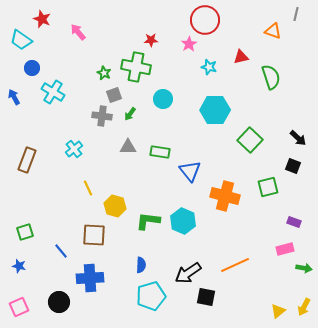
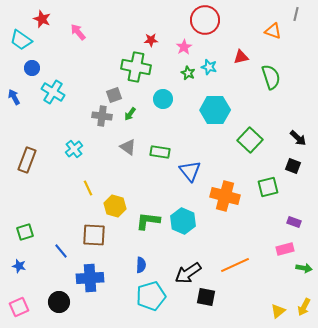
pink star at (189, 44): moved 5 px left, 3 px down
green star at (104, 73): moved 84 px right
gray triangle at (128, 147): rotated 36 degrees clockwise
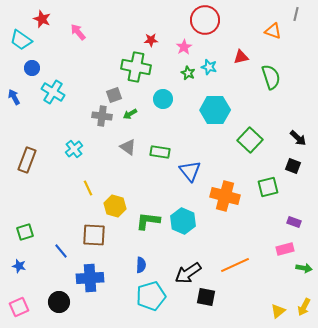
green arrow at (130, 114): rotated 24 degrees clockwise
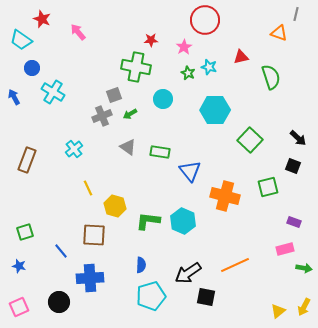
orange triangle at (273, 31): moved 6 px right, 2 px down
gray cross at (102, 116): rotated 30 degrees counterclockwise
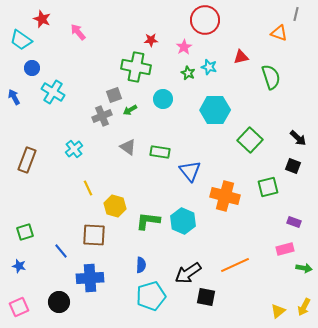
green arrow at (130, 114): moved 4 px up
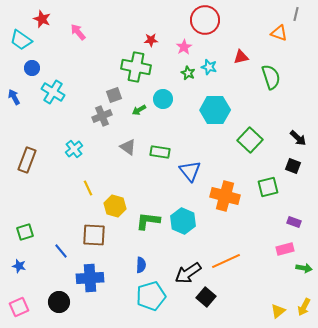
green arrow at (130, 110): moved 9 px right
orange line at (235, 265): moved 9 px left, 4 px up
black square at (206, 297): rotated 30 degrees clockwise
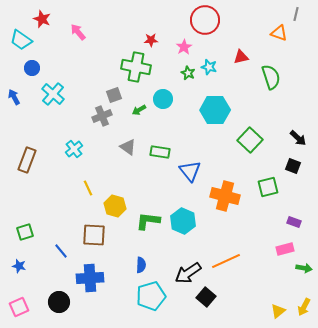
cyan cross at (53, 92): moved 2 px down; rotated 10 degrees clockwise
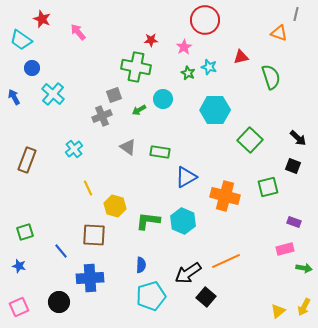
blue triangle at (190, 171): moved 4 px left, 6 px down; rotated 40 degrees clockwise
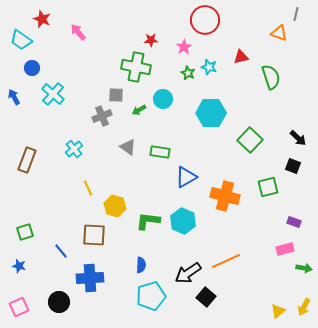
gray square at (114, 95): moved 2 px right; rotated 21 degrees clockwise
cyan hexagon at (215, 110): moved 4 px left, 3 px down
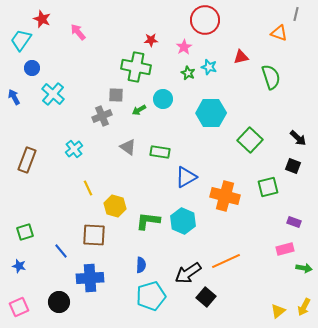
cyan trapezoid at (21, 40): rotated 90 degrees clockwise
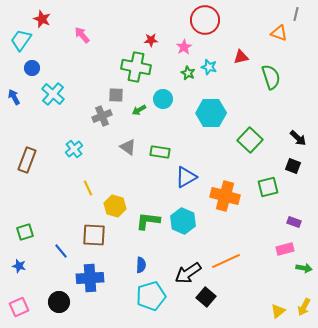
pink arrow at (78, 32): moved 4 px right, 3 px down
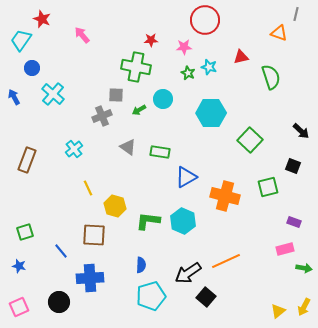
pink star at (184, 47): rotated 28 degrees clockwise
black arrow at (298, 138): moved 3 px right, 7 px up
